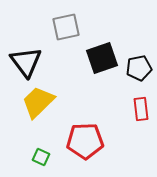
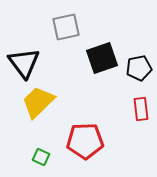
black triangle: moved 2 px left, 1 px down
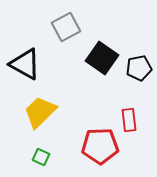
gray square: rotated 16 degrees counterclockwise
black square: rotated 36 degrees counterclockwise
black triangle: moved 1 px right, 1 px down; rotated 24 degrees counterclockwise
yellow trapezoid: moved 2 px right, 10 px down
red rectangle: moved 12 px left, 11 px down
red pentagon: moved 15 px right, 5 px down
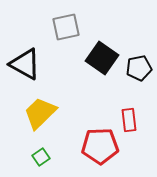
gray square: rotated 16 degrees clockwise
yellow trapezoid: moved 1 px down
green square: rotated 30 degrees clockwise
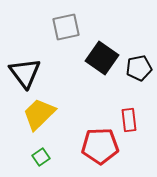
black triangle: moved 9 px down; rotated 24 degrees clockwise
yellow trapezoid: moved 1 px left, 1 px down
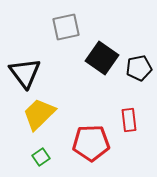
red pentagon: moved 9 px left, 3 px up
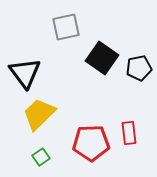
red rectangle: moved 13 px down
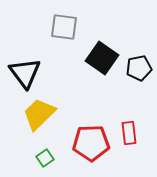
gray square: moved 2 px left; rotated 20 degrees clockwise
green square: moved 4 px right, 1 px down
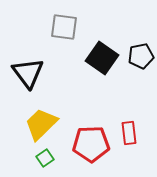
black pentagon: moved 2 px right, 12 px up
black triangle: moved 3 px right
yellow trapezoid: moved 2 px right, 10 px down
red pentagon: moved 1 px down
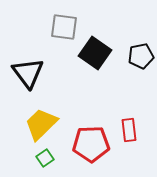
black square: moved 7 px left, 5 px up
red rectangle: moved 3 px up
